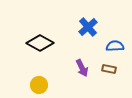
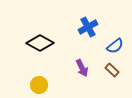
blue cross: rotated 12 degrees clockwise
blue semicircle: rotated 144 degrees clockwise
brown rectangle: moved 3 px right, 1 px down; rotated 32 degrees clockwise
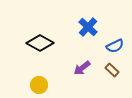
blue cross: rotated 18 degrees counterclockwise
blue semicircle: rotated 12 degrees clockwise
purple arrow: rotated 78 degrees clockwise
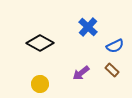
purple arrow: moved 1 px left, 5 px down
yellow circle: moved 1 px right, 1 px up
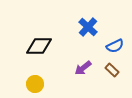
black diamond: moved 1 px left, 3 px down; rotated 28 degrees counterclockwise
purple arrow: moved 2 px right, 5 px up
yellow circle: moved 5 px left
